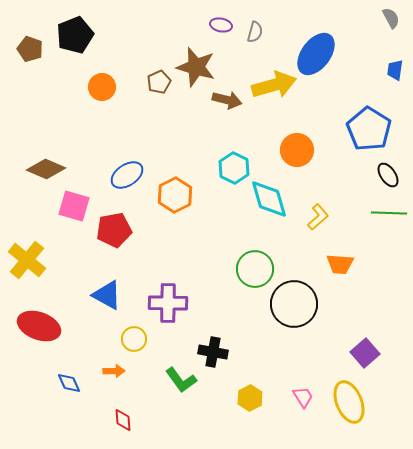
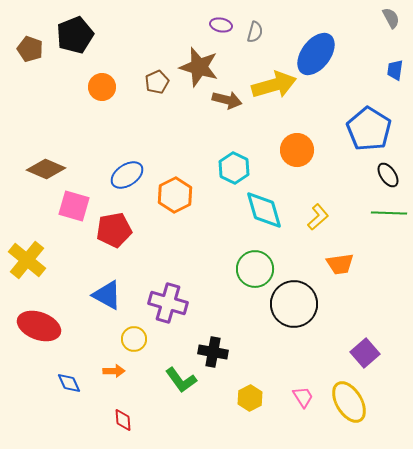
brown star at (196, 67): moved 3 px right
brown pentagon at (159, 82): moved 2 px left
cyan diamond at (269, 199): moved 5 px left, 11 px down
orange trapezoid at (340, 264): rotated 12 degrees counterclockwise
purple cross at (168, 303): rotated 15 degrees clockwise
yellow ellipse at (349, 402): rotated 9 degrees counterclockwise
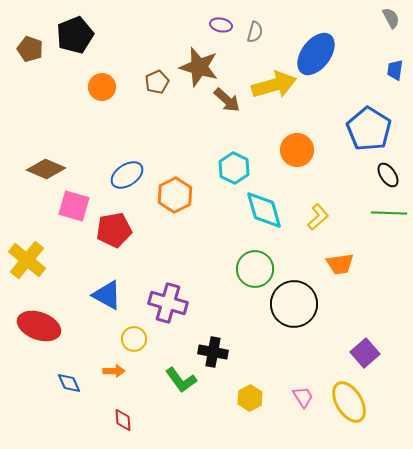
brown arrow at (227, 100): rotated 28 degrees clockwise
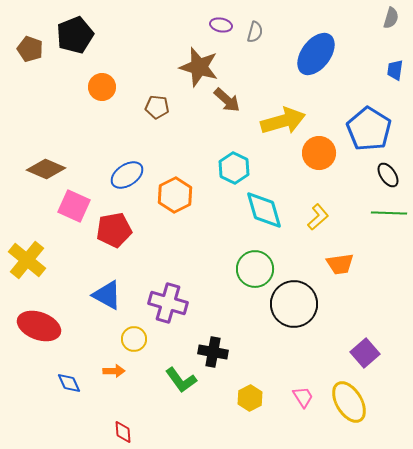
gray semicircle at (391, 18): rotated 45 degrees clockwise
brown pentagon at (157, 82): moved 25 px down; rotated 30 degrees clockwise
yellow arrow at (274, 85): moved 9 px right, 36 px down
orange circle at (297, 150): moved 22 px right, 3 px down
pink square at (74, 206): rotated 8 degrees clockwise
red diamond at (123, 420): moved 12 px down
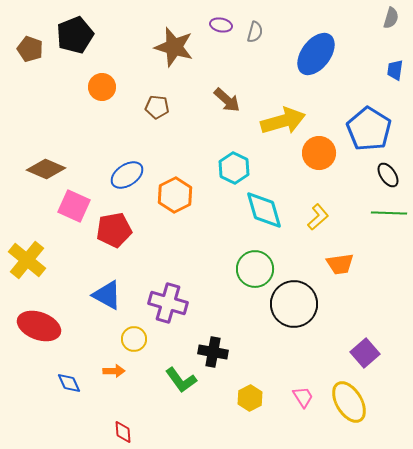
brown star at (199, 67): moved 25 px left, 20 px up
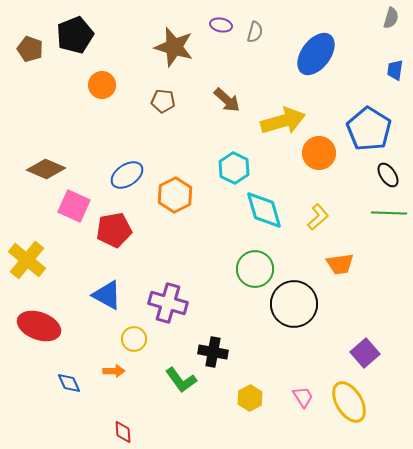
orange circle at (102, 87): moved 2 px up
brown pentagon at (157, 107): moved 6 px right, 6 px up
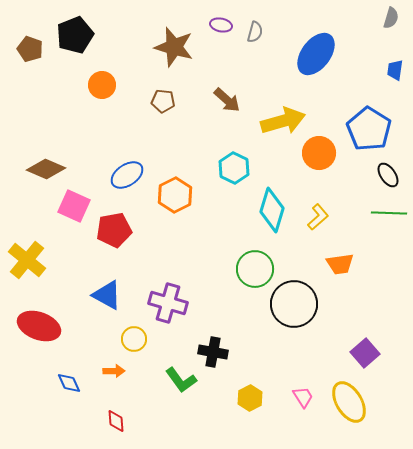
cyan diamond at (264, 210): moved 8 px right; rotated 33 degrees clockwise
red diamond at (123, 432): moved 7 px left, 11 px up
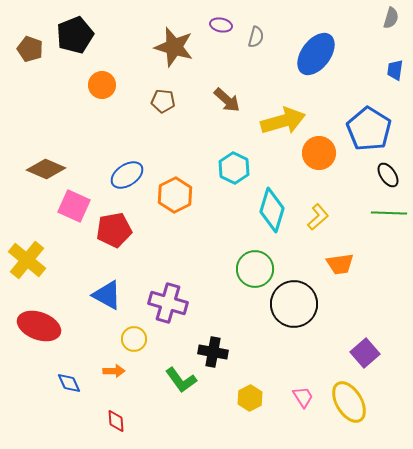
gray semicircle at (255, 32): moved 1 px right, 5 px down
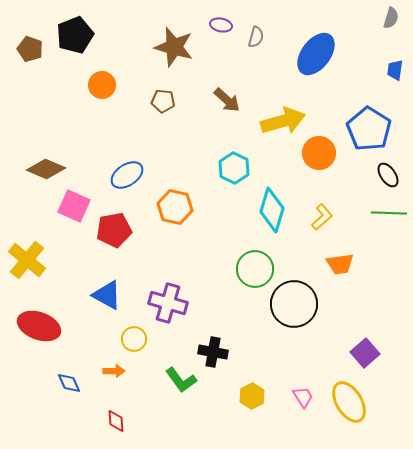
orange hexagon at (175, 195): moved 12 px down; rotated 20 degrees counterclockwise
yellow L-shape at (318, 217): moved 4 px right
yellow hexagon at (250, 398): moved 2 px right, 2 px up
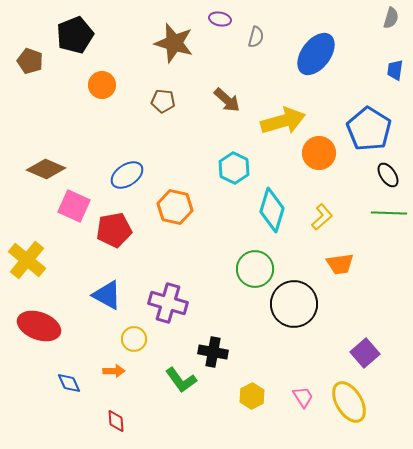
purple ellipse at (221, 25): moved 1 px left, 6 px up
brown star at (174, 47): moved 4 px up
brown pentagon at (30, 49): moved 12 px down
